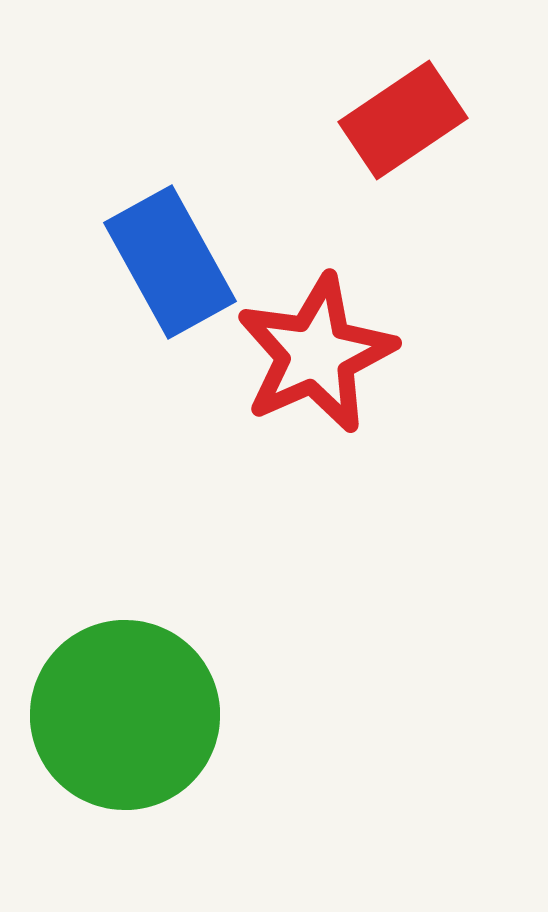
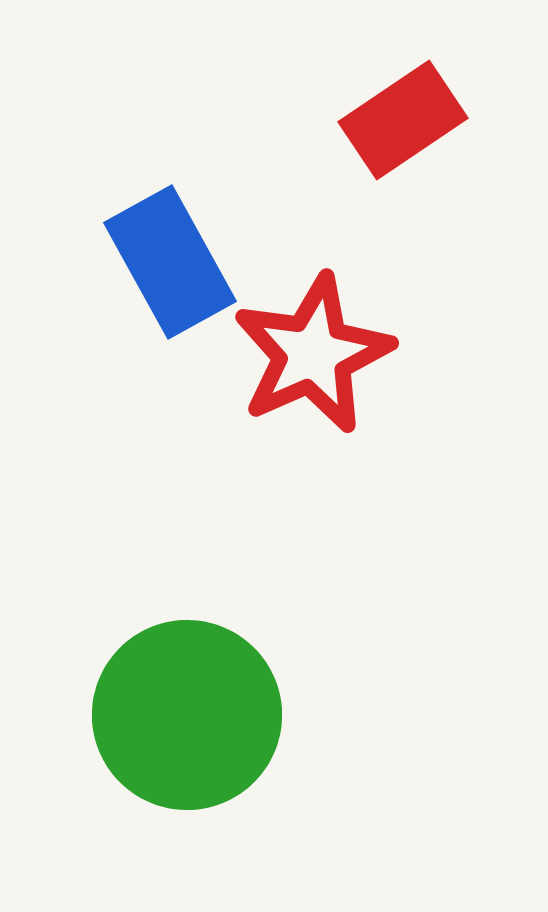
red star: moved 3 px left
green circle: moved 62 px right
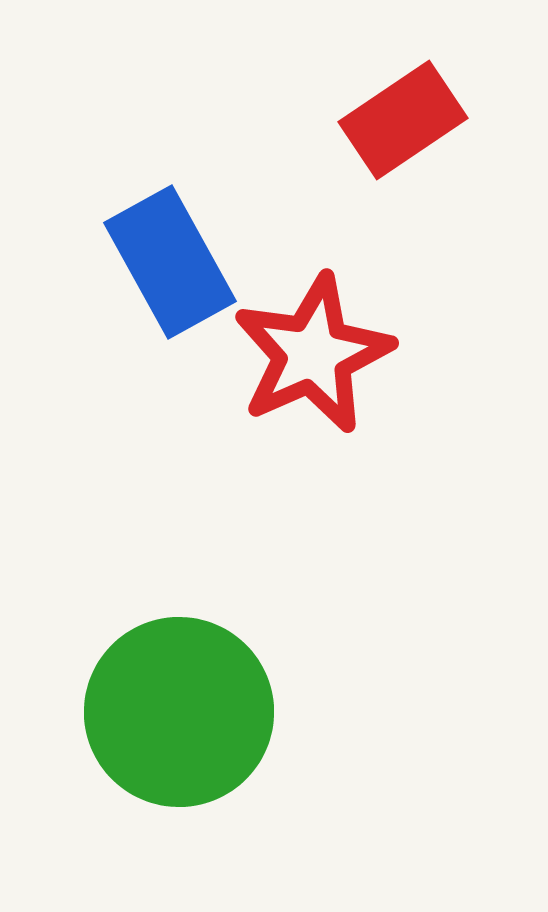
green circle: moved 8 px left, 3 px up
